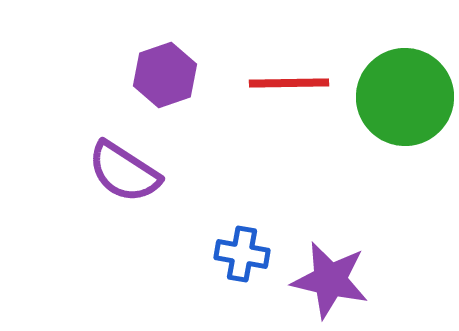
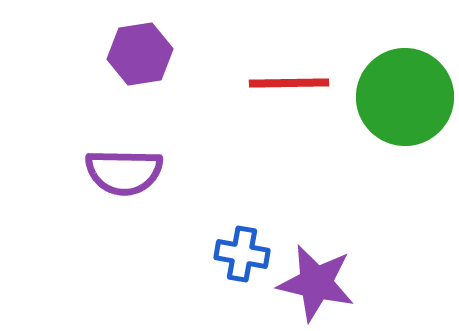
purple hexagon: moved 25 px left, 21 px up; rotated 10 degrees clockwise
purple semicircle: rotated 32 degrees counterclockwise
purple star: moved 14 px left, 3 px down
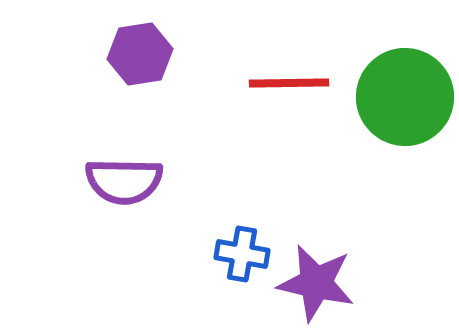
purple semicircle: moved 9 px down
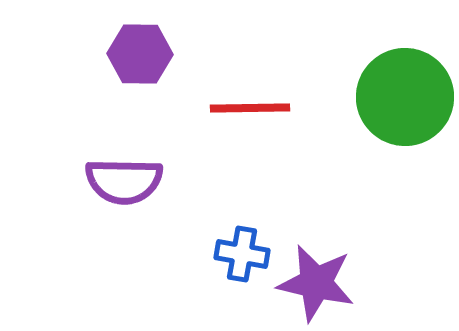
purple hexagon: rotated 10 degrees clockwise
red line: moved 39 px left, 25 px down
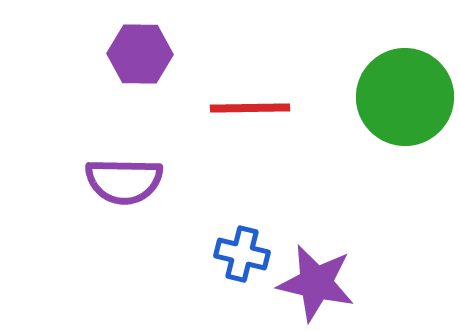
blue cross: rotated 4 degrees clockwise
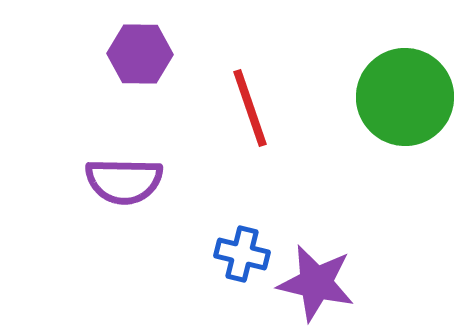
red line: rotated 72 degrees clockwise
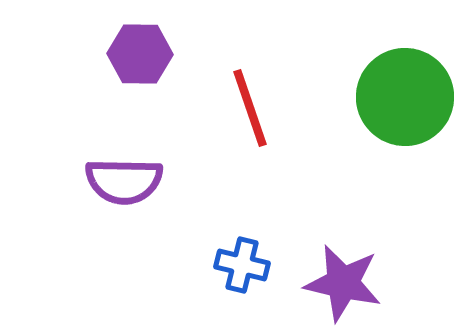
blue cross: moved 11 px down
purple star: moved 27 px right
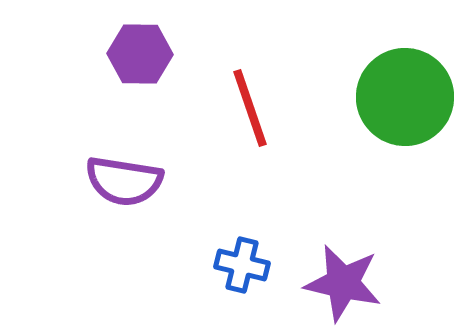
purple semicircle: rotated 8 degrees clockwise
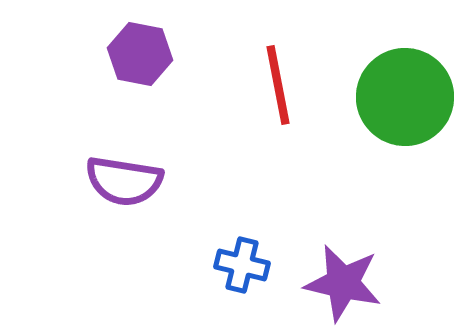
purple hexagon: rotated 10 degrees clockwise
red line: moved 28 px right, 23 px up; rotated 8 degrees clockwise
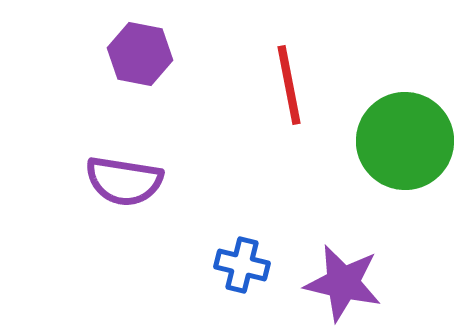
red line: moved 11 px right
green circle: moved 44 px down
